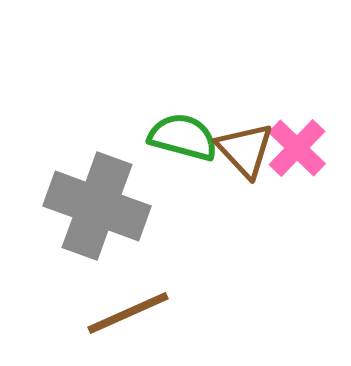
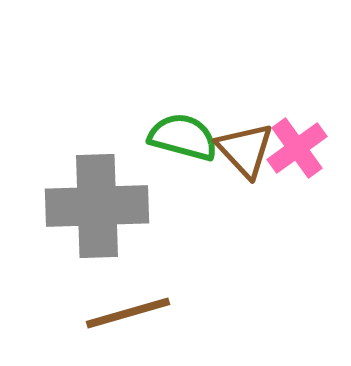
pink cross: rotated 10 degrees clockwise
gray cross: rotated 22 degrees counterclockwise
brown line: rotated 8 degrees clockwise
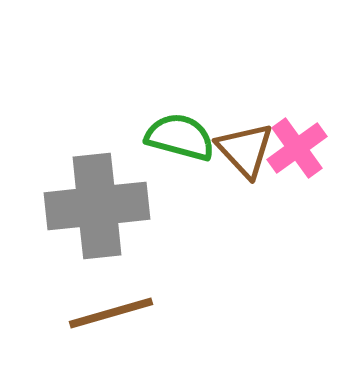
green semicircle: moved 3 px left
gray cross: rotated 4 degrees counterclockwise
brown line: moved 17 px left
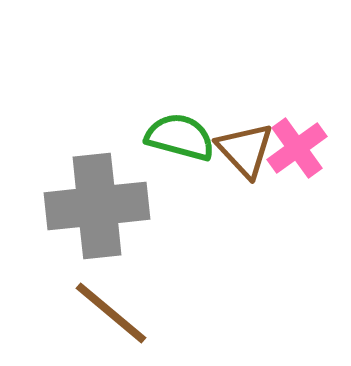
brown line: rotated 56 degrees clockwise
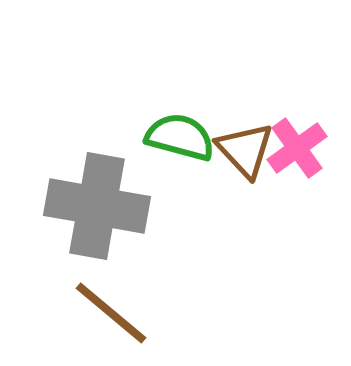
gray cross: rotated 16 degrees clockwise
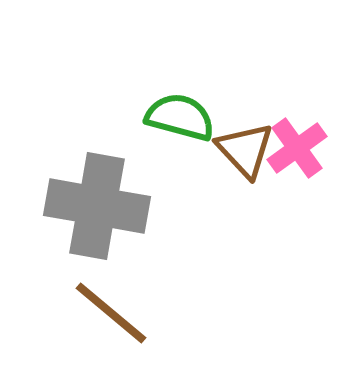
green semicircle: moved 20 px up
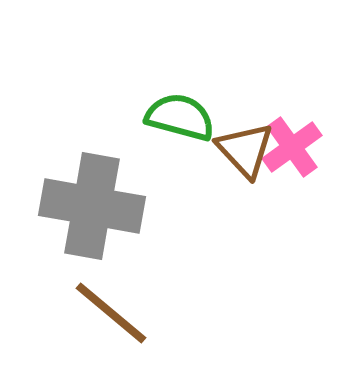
pink cross: moved 5 px left, 1 px up
gray cross: moved 5 px left
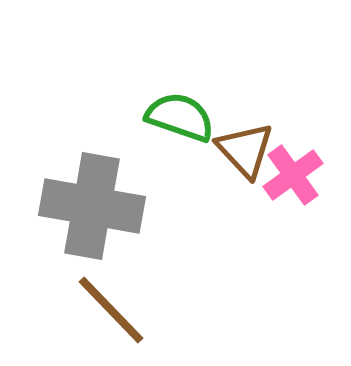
green semicircle: rotated 4 degrees clockwise
pink cross: moved 1 px right, 28 px down
brown line: moved 3 px up; rotated 6 degrees clockwise
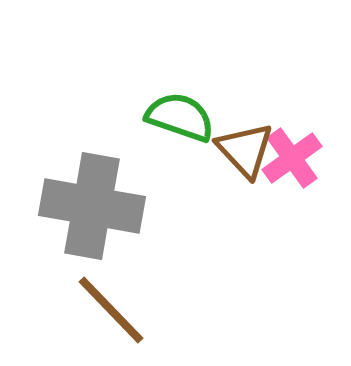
pink cross: moved 1 px left, 17 px up
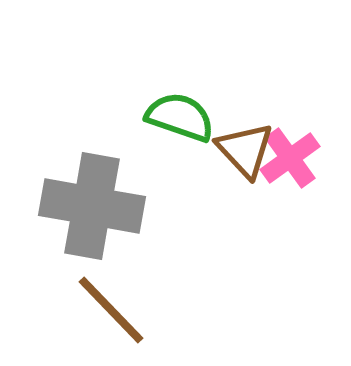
pink cross: moved 2 px left
